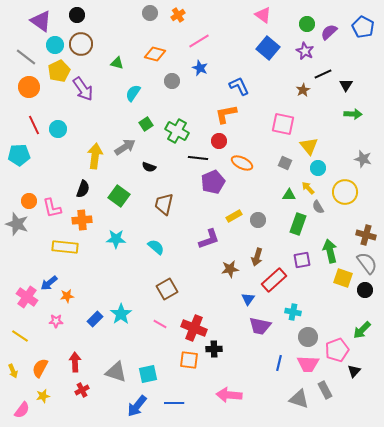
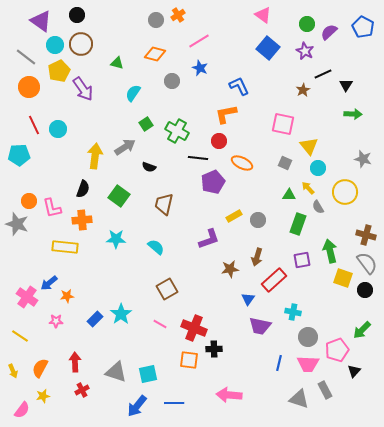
gray circle at (150, 13): moved 6 px right, 7 px down
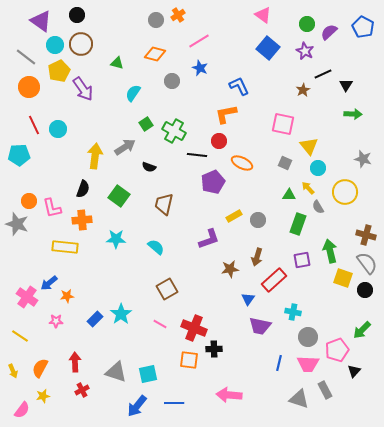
green cross at (177, 131): moved 3 px left
black line at (198, 158): moved 1 px left, 3 px up
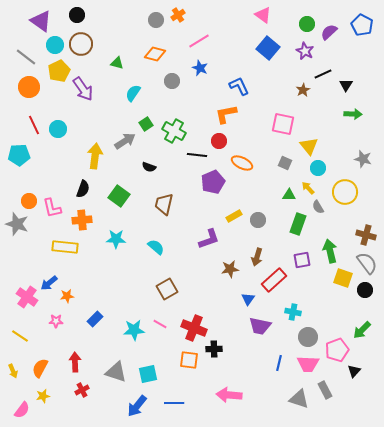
blue pentagon at (363, 27): moved 1 px left, 2 px up
gray arrow at (125, 147): moved 6 px up
cyan star at (121, 314): moved 13 px right, 16 px down; rotated 30 degrees clockwise
